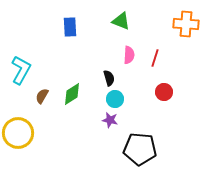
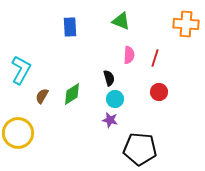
red circle: moved 5 px left
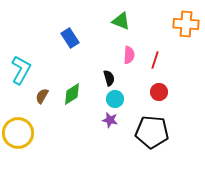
blue rectangle: moved 11 px down; rotated 30 degrees counterclockwise
red line: moved 2 px down
black pentagon: moved 12 px right, 17 px up
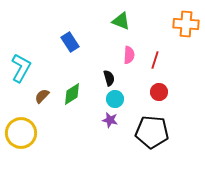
blue rectangle: moved 4 px down
cyan L-shape: moved 2 px up
brown semicircle: rotated 14 degrees clockwise
yellow circle: moved 3 px right
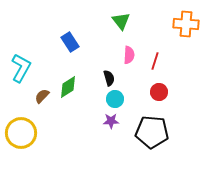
green triangle: rotated 30 degrees clockwise
red line: moved 1 px down
green diamond: moved 4 px left, 7 px up
purple star: moved 1 px right, 1 px down; rotated 14 degrees counterclockwise
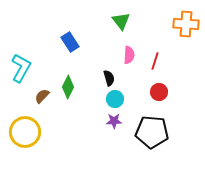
green diamond: rotated 30 degrees counterclockwise
purple star: moved 3 px right
yellow circle: moved 4 px right, 1 px up
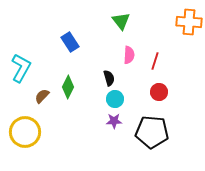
orange cross: moved 3 px right, 2 px up
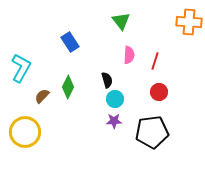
black semicircle: moved 2 px left, 2 px down
black pentagon: rotated 12 degrees counterclockwise
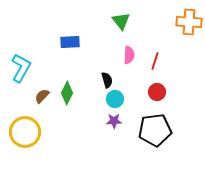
blue rectangle: rotated 60 degrees counterclockwise
green diamond: moved 1 px left, 6 px down
red circle: moved 2 px left
black pentagon: moved 3 px right, 2 px up
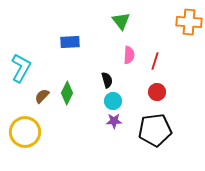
cyan circle: moved 2 px left, 2 px down
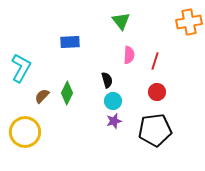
orange cross: rotated 15 degrees counterclockwise
purple star: rotated 14 degrees counterclockwise
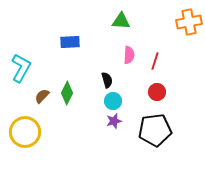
green triangle: rotated 48 degrees counterclockwise
